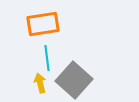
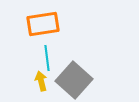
yellow arrow: moved 1 px right, 2 px up
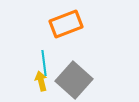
orange rectangle: moved 23 px right; rotated 12 degrees counterclockwise
cyan line: moved 3 px left, 5 px down
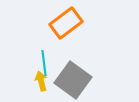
orange rectangle: moved 1 px up; rotated 16 degrees counterclockwise
gray square: moved 1 px left; rotated 6 degrees counterclockwise
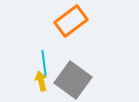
orange rectangle: moved 5 px right, 2 px up
